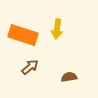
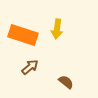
brown semicircle: moved 3 px left, 5 px down; rotated 49 degrees clockwise
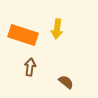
brown arrow: rotated 42 degrees counterclockwise
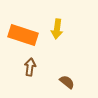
brown semicircle: moved 1 px right
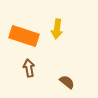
orange rectangle: moved 1 px right, 1 px down
brown arrow: moved 1 px left, 1 px down; rotated 18 degrees counterclockwise
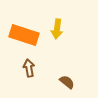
orange rectangle: moved 1 px up
